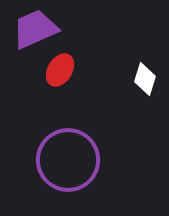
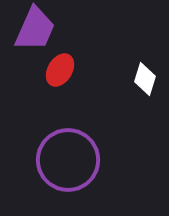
purple trapezoid: rotated 138 degrees clockwise
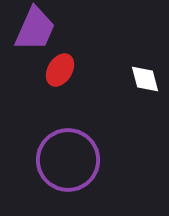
white diamond: rotated 32 degrees counterclockwise
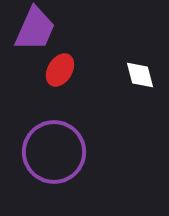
white diamond: moved 5 px left, 4 px up
purple circle: moved 14 px left, 8 px up
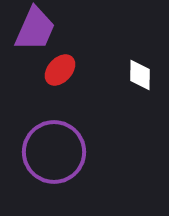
red ellipse: rotated 12 degrees clockwise
white diamond: rotated 16 degrees clockwise
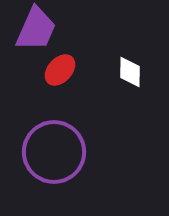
purple trapezoid: moved 1 px right
white diamond: moved 10 px left, 3 px up
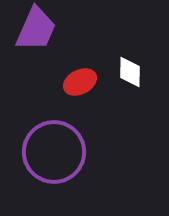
red ellipse: moved 20 px right, 12 px down; rotated 20 degrees clockwise
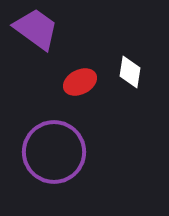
purple trapezoid: rotated 78 degrees counterclockwise
white diamond: rotated 8 degrees clockwise
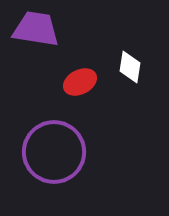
purple trapezoid: rotated 27 degrees counterclockwise
white diamond: moved 5 px up
